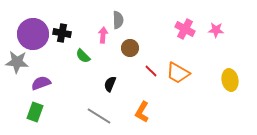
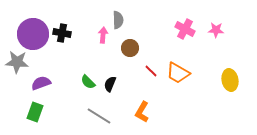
green semicircle: moved 5 px right, 26 px down
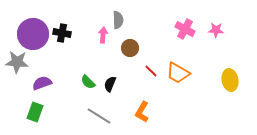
purple semicircle: moved 1 px right
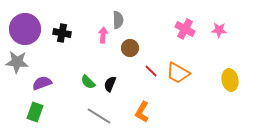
pink star: moved 3 px right
purple circle: moved 8 px left, 5 px up
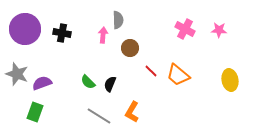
gray star: moved 12 px down; rotated 15 degrees clockwise
orange trapezoid: moved 2 px down; rotated 10 degrees clockwise
orange L-shape: moved 10 px left
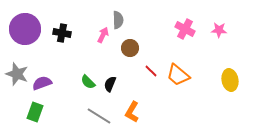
pink arrow: rotated 21 degrees clockwise
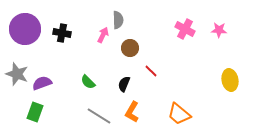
orange trapezoid: moved 1 px right, 39 px down
black semicircle: moved 14 px right
